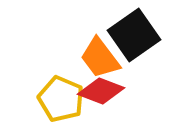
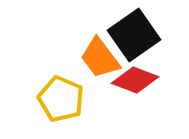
red diamond: moved 34 px right, 11 px up
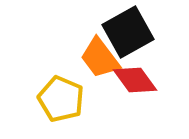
black square: moved 6 px left, 3 px up; rotated 6 degrees clockwise
red diamond: rotated 33 degrees clockwise
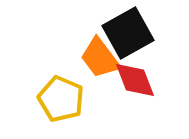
black square: moved 1 px down
red diamond: rotated 15 degrees clockwise
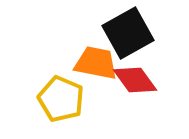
orange trapezoid: moved 4 px left, 5 px down; rotated 138 degrees clockwise
red diamond: rotated 15 degrees counterclockwise
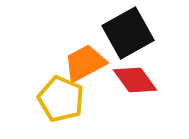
orange trapezoid: moved 11 px left; rotated 39 degrees counterclockwise
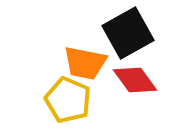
orange trapezoid: rotated 141 degrees counterclockwise
yellow pentagon: moved 7 px right, 1 px down
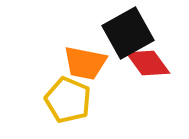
red diamond: moved 13 px right, 17 px up
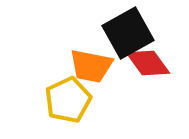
orange trapezoid: moved 6 px right, 3 px down
yellow pentagon: rotated 24 degrees clockwise
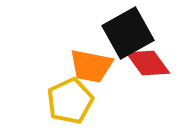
yellow pentagon: moved 2 px right, 1 px down
